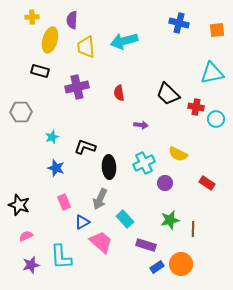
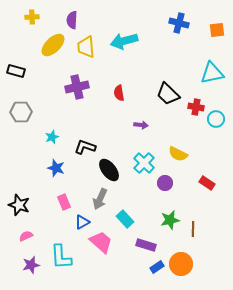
yellow ellipse: moved 3 px right, 5 px down; rotated 30 degrees clockwise
black rectangle: moved 24 px left
cyan cross: rotated 20 degrees counterclockwise
black ellipse: moved 3 px down; rotated 35 degrees counterclockwise
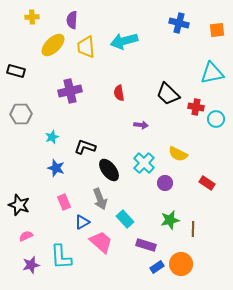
purple cross: moved 7 px left, 4 px down
gray hexagon: moved 2 px down
gray arrow: rotated 45 degrees counterclockwise
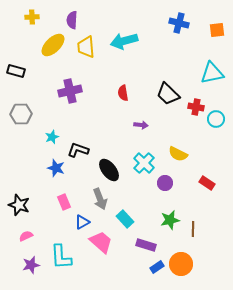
red semicircle: moved 4 px right
black L-shape: moved 7 px left, 3 px down
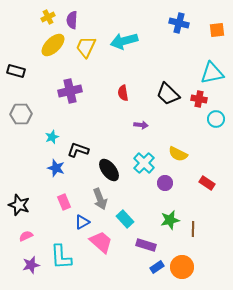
yellow cross: moved 16 px right; rotated 24 degrees counterclockwise
yellow trapezoid: rotated 30 degrees clockwise
red cross: moved 3 px right, 8 px up
orange circle: moved 1 px right, 3 px down
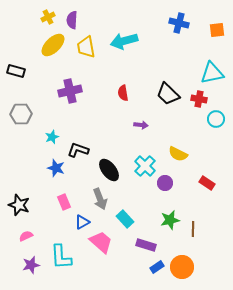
yellow trapezoid: rotated 35 degrees counterclockwise
cyan cross: moved 1 px right, 3 px down
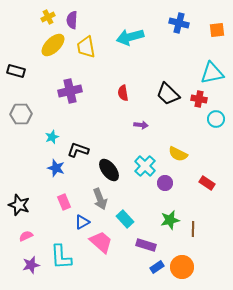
cyan arrow: moved 6 px right, 4 px up
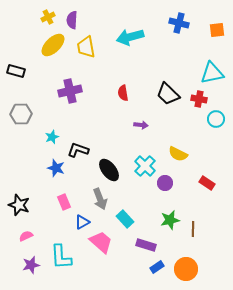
orange circle: moved 4 px right, 2 px down
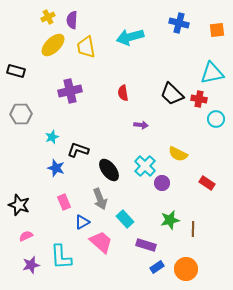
black trapezoid: moved 4 px right
purple circle: moved 3 px left
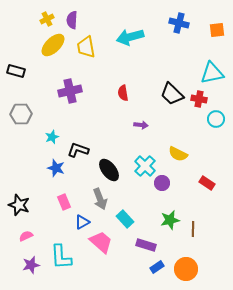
yellow cross: moved 1 px left, 2 px down
